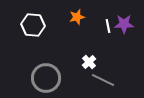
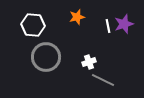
purple star: rotated 18 degrees counterclockwise
white cross: rotated 24 degrees clockwise
gray circle: moved 21 px up
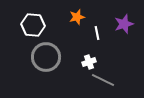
white line: moved 11 px left, 7 px down
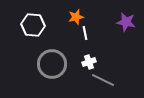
orange star: moved 1 px left
purple star: moved 2 px right, 2 px up; rotated 30 degrees clockwise
white line: moved 12 px left
gray circle: moved 6 px right, 7 px down
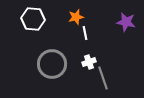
white hexagon: moved 6 px up
gray line: moved 2 px up; rotated 45 degrees clockwise
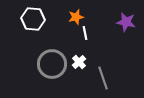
white cross: moved 10 px left; rotated 24 degrees counterclockwise
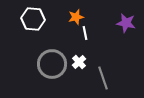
purple star: moved 1 px down
